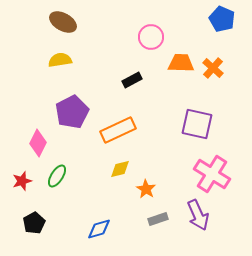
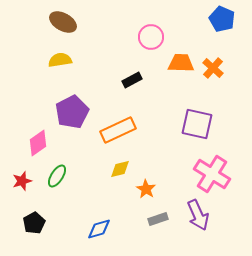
pink diamond: rotated 28 degrees clockwise
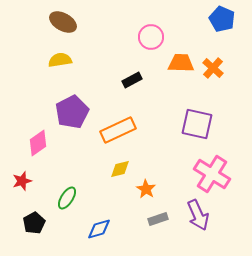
green ellipse: moved 10 px right, 22 px down
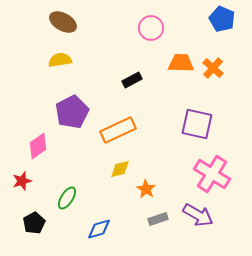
pink circle: moved 9 px up
pink diamond: moved 3 px down
purple arrow: rotated 36 degrees counterclockwise
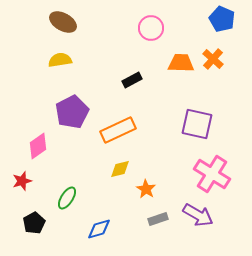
orange cross: moved 9 px up
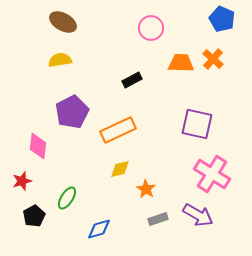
pink diamond: rotated 48 degrees counterclockwise
black pentagon: moved 7 px up
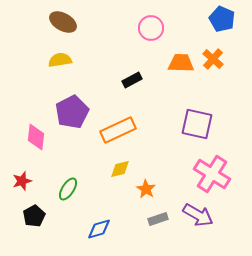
pink diamond: moved 2 px left, 9 px up
green ellipse: moved 1 px right, 9 px up
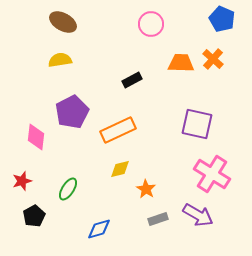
pink circle: moved 4 px up
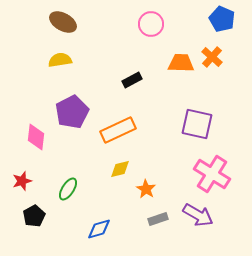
orange cross: moved 1 px left, 2 px up
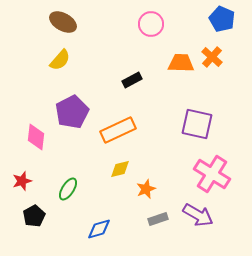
yellow semicircle: rotated 140 degrees clockwise
orange star: rotated 18 degrees clockwise
